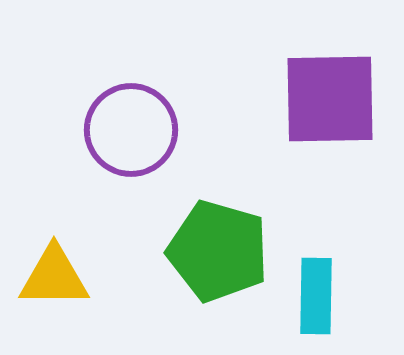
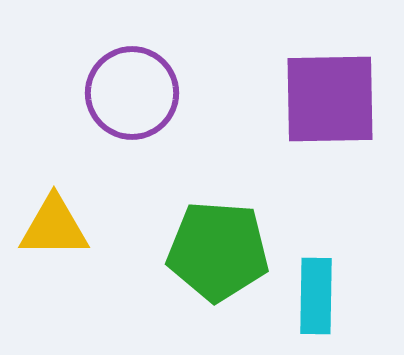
purple circle: moved 1 px right, 37 px up
green pentagon: rotated 12 degrees counterclockwise
yellow triangle: moved 50 px up
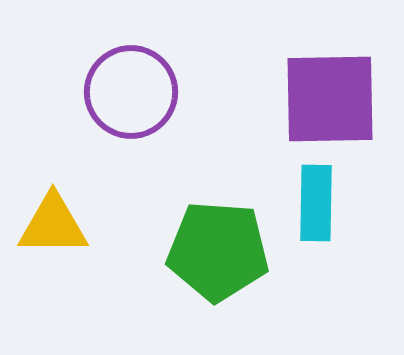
purple circle: moved 1 px left, 1 px up
yellow triangle: moved 1 px left, 2 px up
cyan rectangle: moved 93 px up
